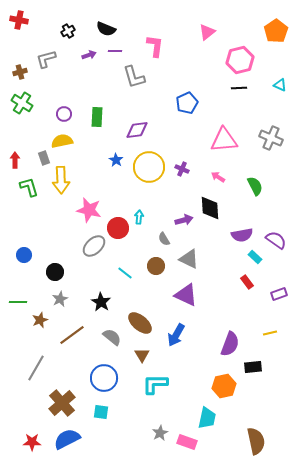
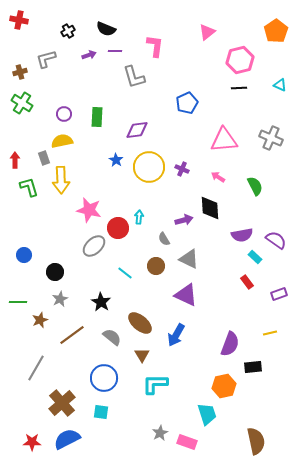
cyan trapezoid at (207, 418): moved 4 px up; rotated 30 degrees counterclockwise
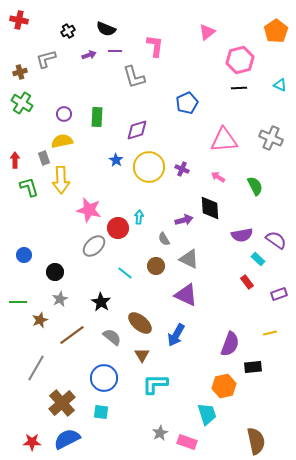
purple diamond at (137, 130): rotated 10 degrees counterclockwise
cyan rectangle at (255, 257): moved 3 px right, 2 px down
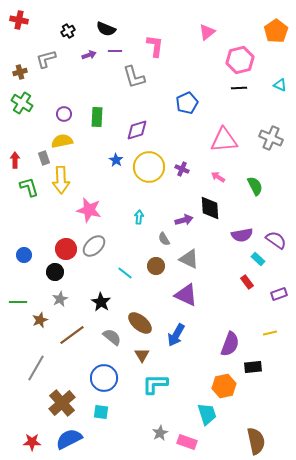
red circle at (118, 228): moved 52 px left, 21 px down
blue semicircle at (67, 439): moved 2 px right
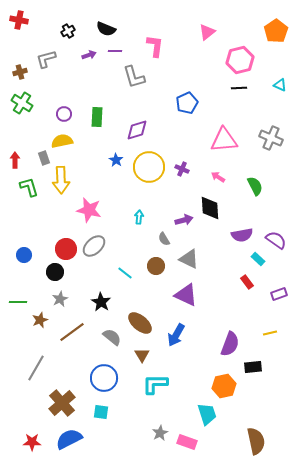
brown line at (72, 335): moved 3 px up
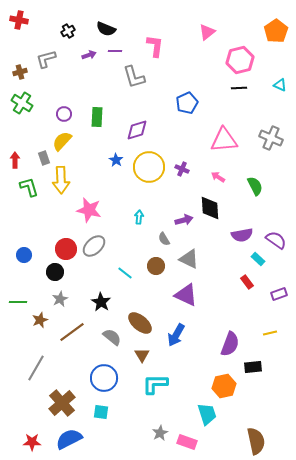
yellow semicircle at (62, 141): rotated 35 degrees counterclockwise
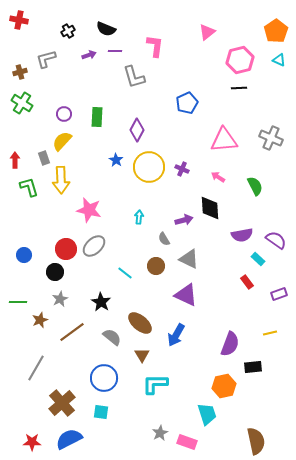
cyan triangle at (280, 85): moved 1 px left, 25 px up
purple diamond at (137, 130): rotated 45 degrees counterclockwise
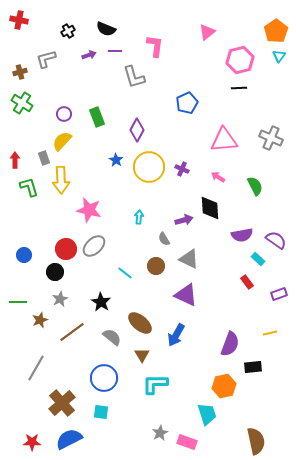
cyan triangle at (279, 60): moved 4 px up; rotated 40 degrees clockwise
green rectangle at (97, 117): rotated 24 degrees counterclockwise
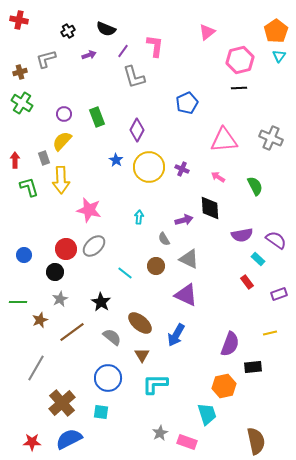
purple line at (115, 51): moved 8 px right; rotated 56 degrees counterclockwise
blue circle at (104, 378): moved 4 px right
